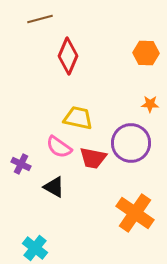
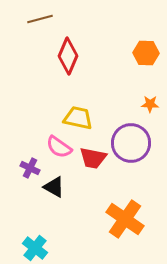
purple cross: moved 9 px right, 4 px down
orange cross: moved 10 px left, 6 px down
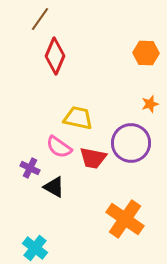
brown line: rotated 40 degrees counterclockwise
red diamond: moved 13 px left
orange star: rotated 18 degrees counterclockwise
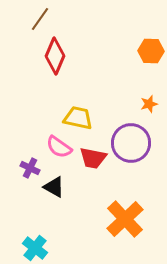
orange hexagon: moved 5 px right, 2 px up
orange star: moved 1 px left
orange cross: rotated 12 degrees clockwise
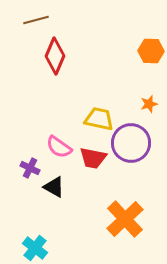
brown line: moved 4 px left, 1 px down; rotated 40 degrees clockwise
yellow trapezoid: moved 21 px right, 1 px down
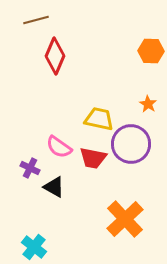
orange star: moved 1 px left; rotated 24 degrees counterclockwise
purple circle: moved 1 px down
cyan cross: moved 1 px left, 1 px up
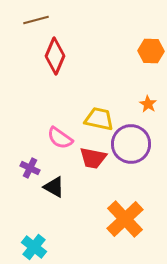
pink semicircle: moved 1 px right, 9 px up
